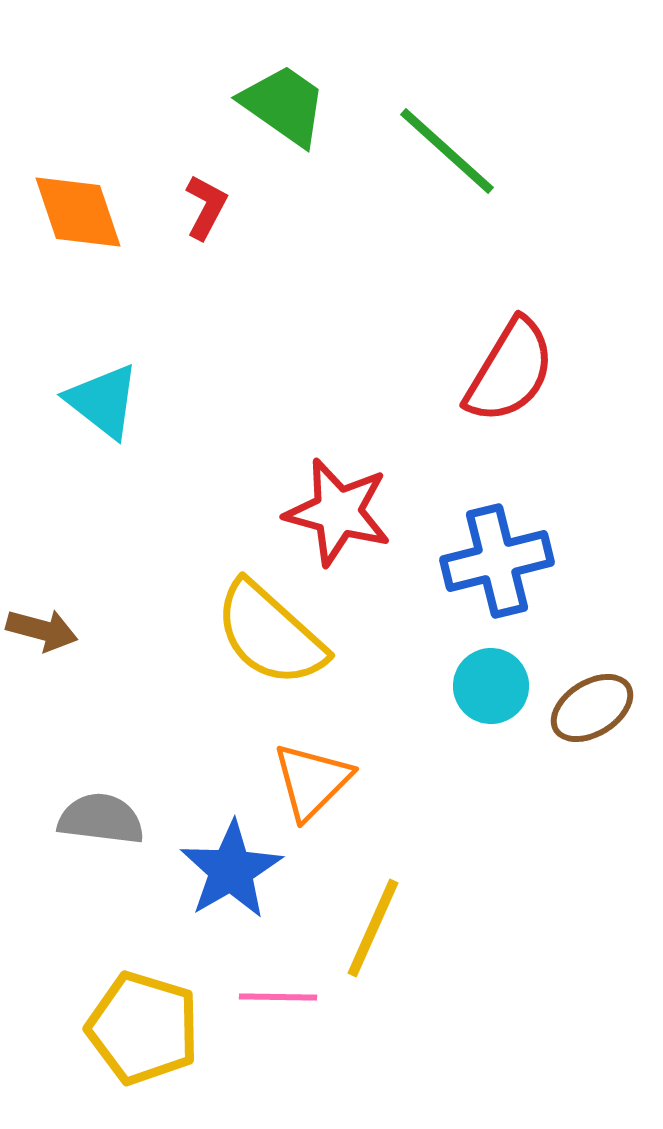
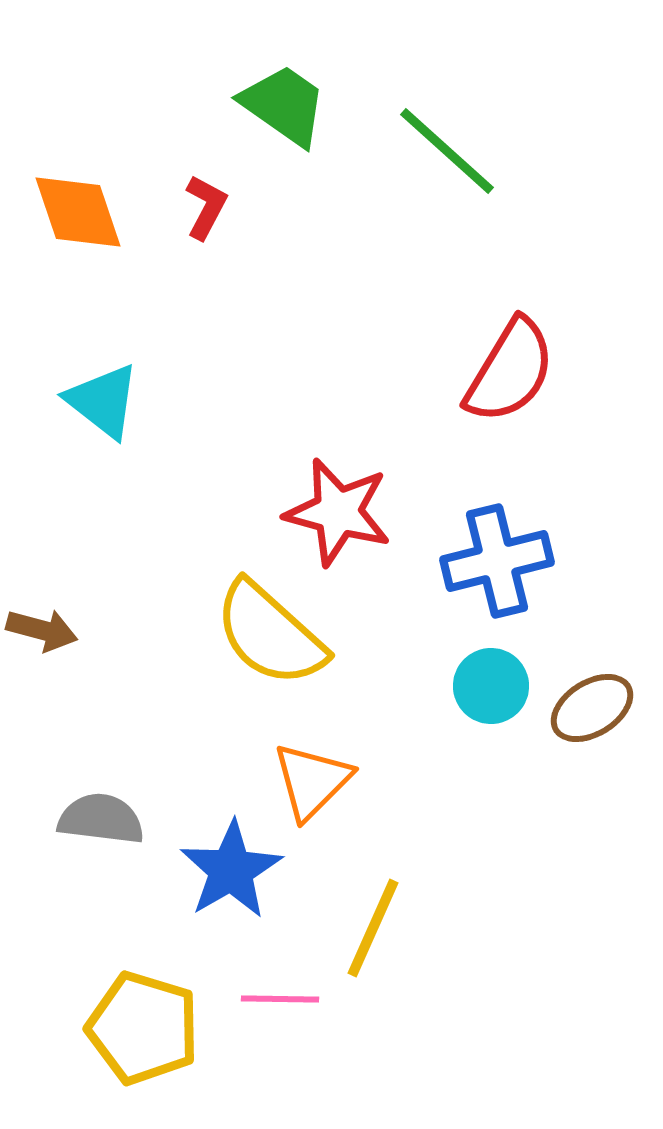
pink line: moved 2 px right, 2 px down
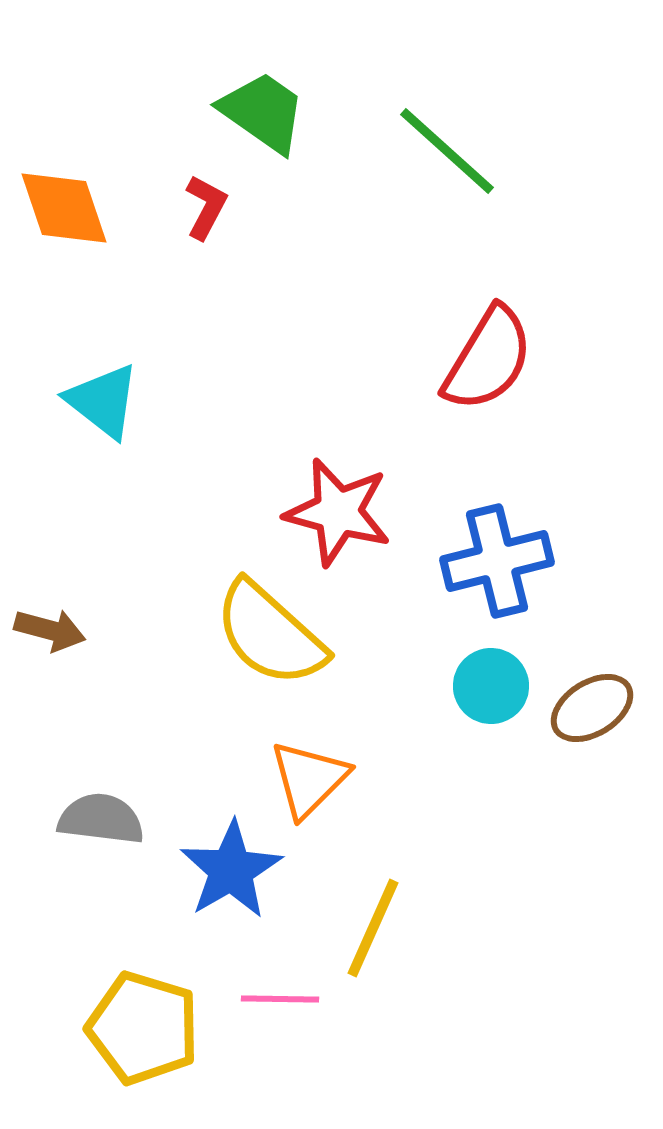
green trapezoid: moved 21 px left, 7 px down
orange diamond: moved 14 px left, 4 px up
red semicircle: moved 22 px left, 12 px up
brown arrow: moved 8 px right
orange triangle: moved 3 px left, 2 px up
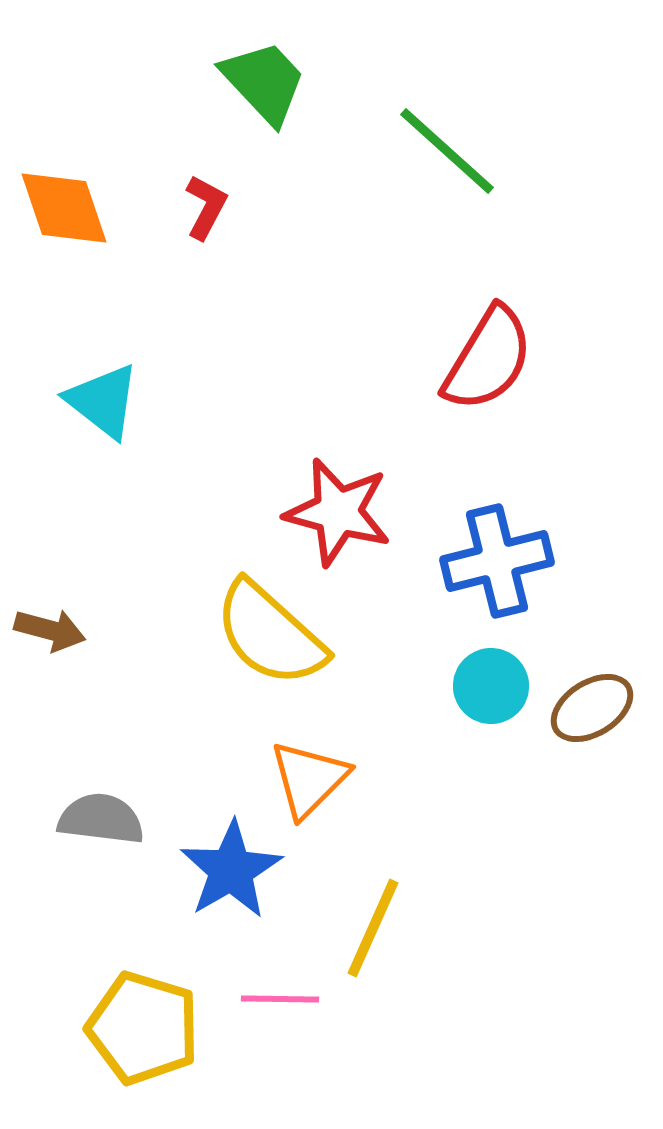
green trapezoid: moved 1 px right, 30 px up; rotated 12 degrees clockwise
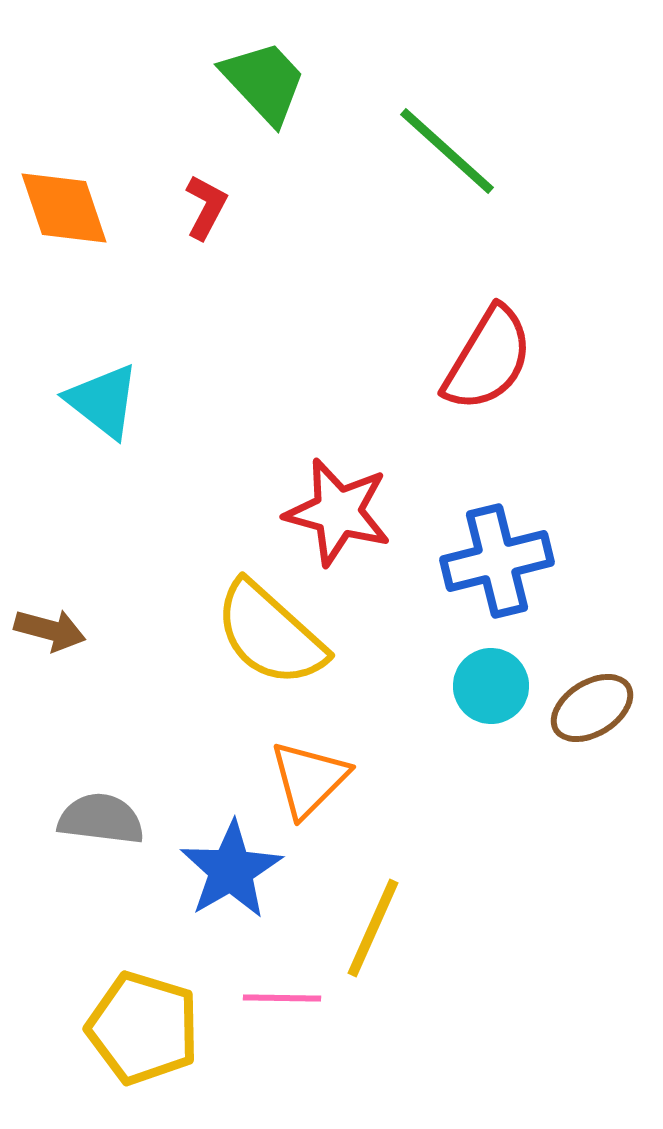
pink line: moved 2 px right, 1 px up
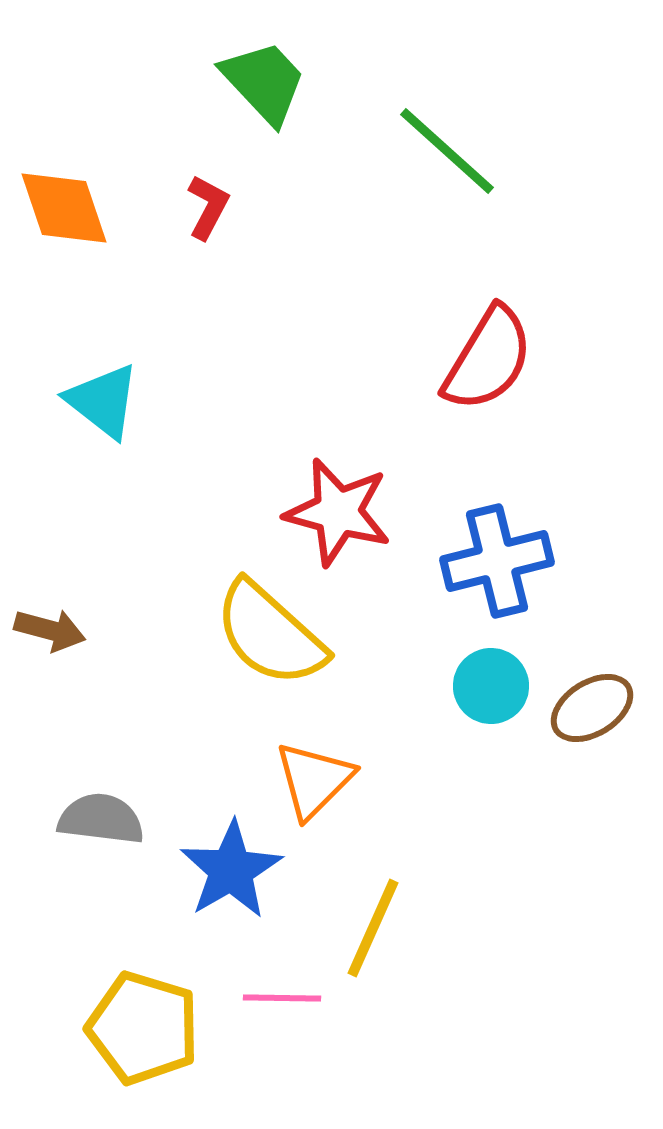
red L-shape: moved 2 px right
orange triangle: moved 5 px right, 1 px down
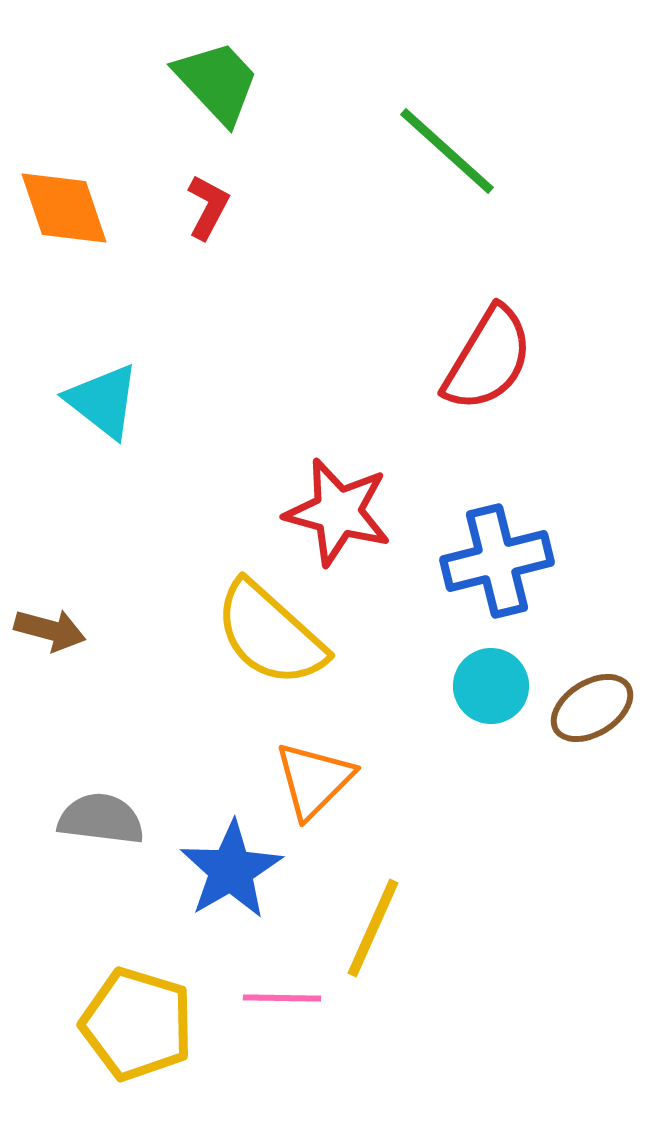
green trapezoid: moved 47 px left
yellow pentagon: moved 6 px left, 4 px up
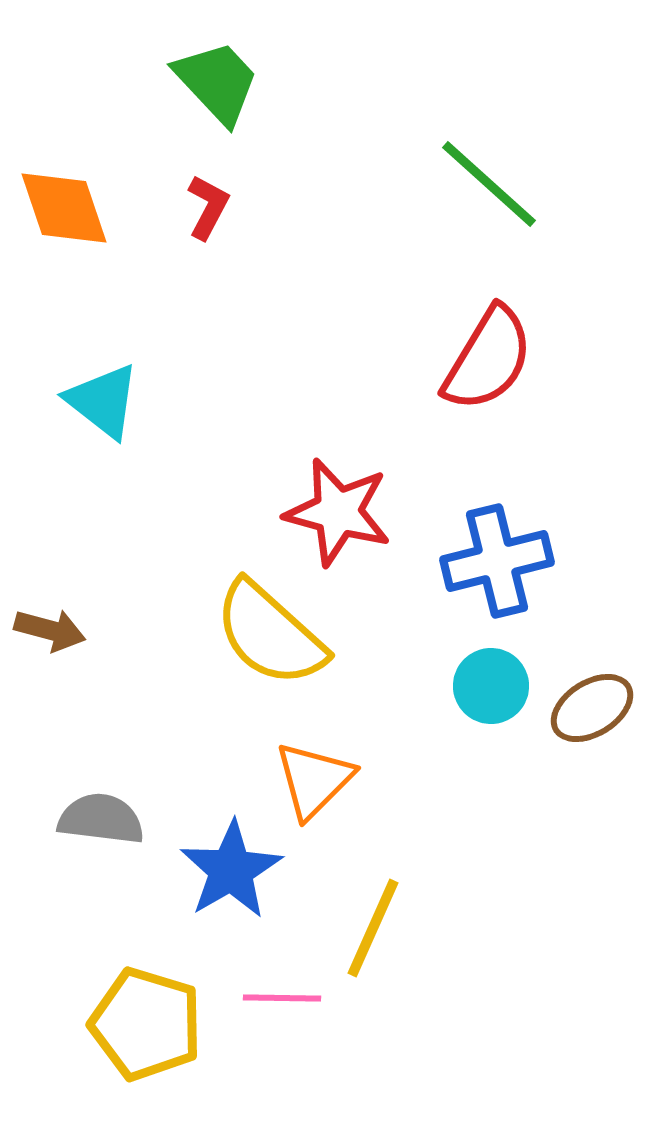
green line: moved 42 px right, 33 px down
yellow pentagon: moved 9 px right
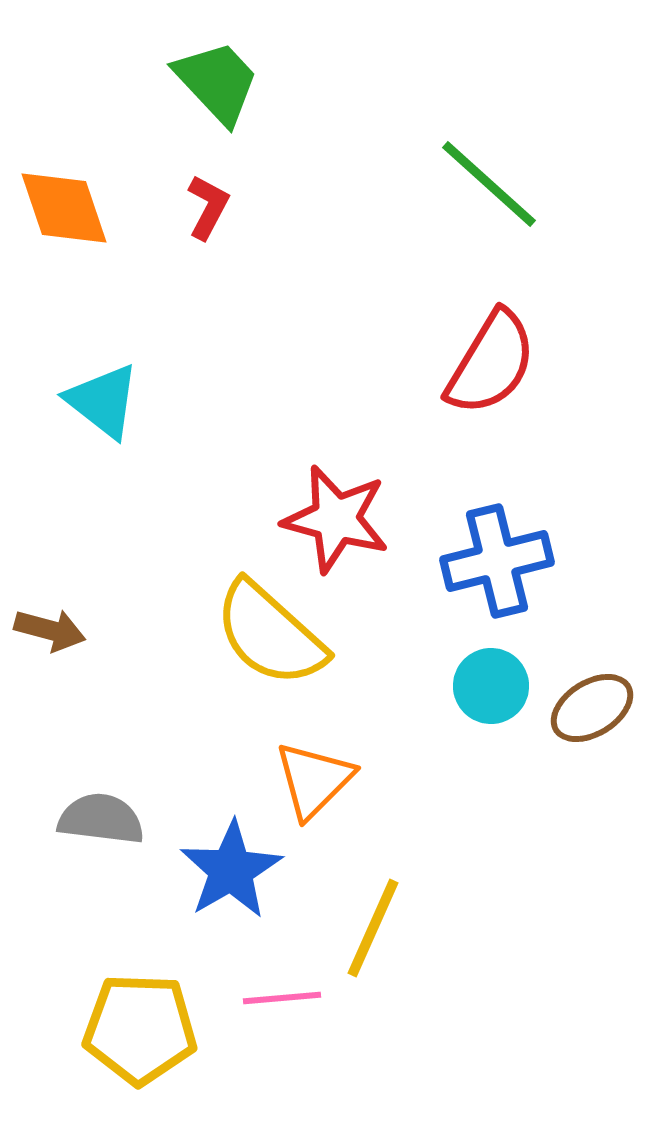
red semicircle: moved 3 px right, 4 px down
red star: moved 2 px left, 7 px down
pink line: rotated 6 degrees counterclockwise
yellow pentagon: moved 6 px left, 5 px down; rotated 15 degrees counterclockwise
